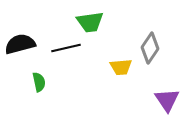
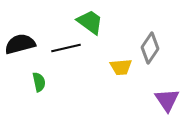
green trapezoid: rotated 136 degrees counterclockwise
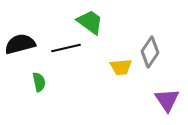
gray diamond: moved 4 px down
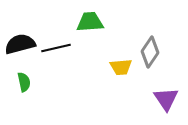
green trapezoid: rotated 40 degrees counterclockwise
black line: moved 10 px left
green semicircle: moved 15 px left
purple triangle: moved 1 px left, 1 px up
